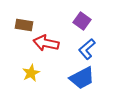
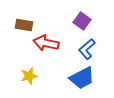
yellow star: moved 2 px left, 3 px down; rotated 12 degrees clockwise
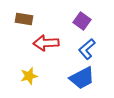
brown rectangle: moved 6 px up
red arrow: rotated 15 degrees counterclockwise
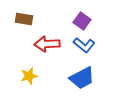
red arrow: moved 1 px right, 1 px down
blue L-shape: moved 3 px left, 4 px up; rotated 100 degrees counterclockwise
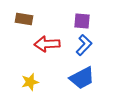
purple square: rotated 30 degrees counterclockwise
blue L-shape: rotated 85 degrees counterclockwise
yellow star: moved 1 px right, 6 px down
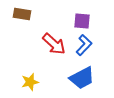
brown rectangle: moved 2 px left, 5 px up
red arrow: moved 7 px right; rotated 135 degrees counterclockwise
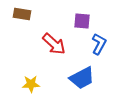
blue L-shape: moved 15 px right, 1 px up; rotated 15 degrees counterclockwise
yellow star: moved 1 px right, 2 px down; rotated 12 degrees clockwise
